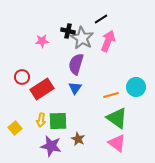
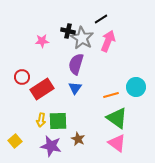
yellow square: moved 13 px down
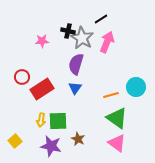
pink arrow: moved 1 px left, 1 px down
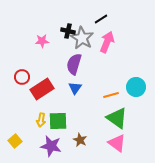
purple semicircle: moved 2 px left
brown star: moved 2 px right, 1 px down
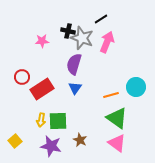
gray star: rotated 10 degrees counterclockwise
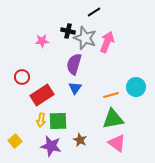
black line: moved 7 px left, 7 px up
gray star: moved 3 px right
red rectangle: moved 6 px down
green triangle: moved 4 px left, 1 px down; rotated 45 degrees counterclockwise
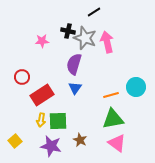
pink arrow: rotated 35 degrees counterclockwise
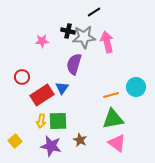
gray star: moved 1 px left, 1 px up; rotated 25 degrees counterclockwise
blue triangle: moved 13 px left
yellow arrow: moved 1 px down
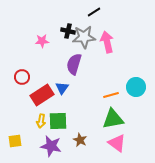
yellow square: rotated 32 degrees clockwise
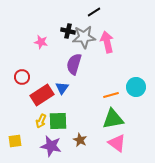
pink star: moved 1 px left, 1 px down; rotated 16 degrees clockwise
yellow arrow: rotated 16 degrees clockwise
